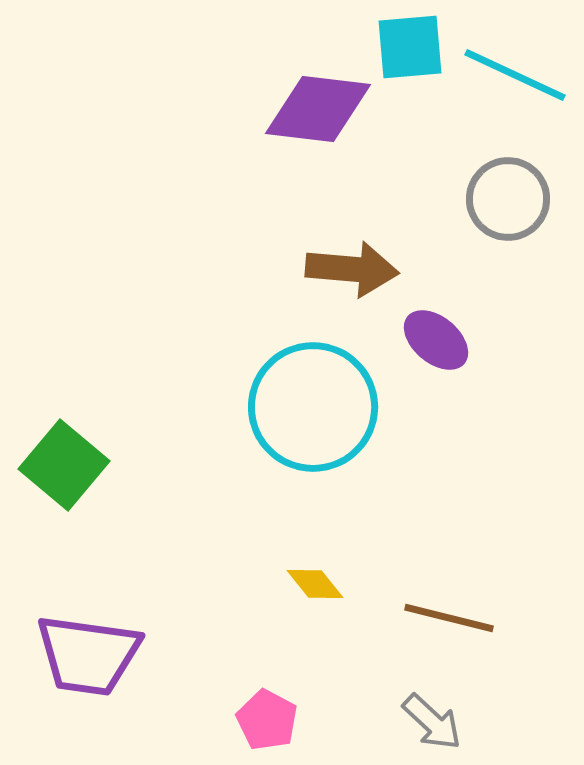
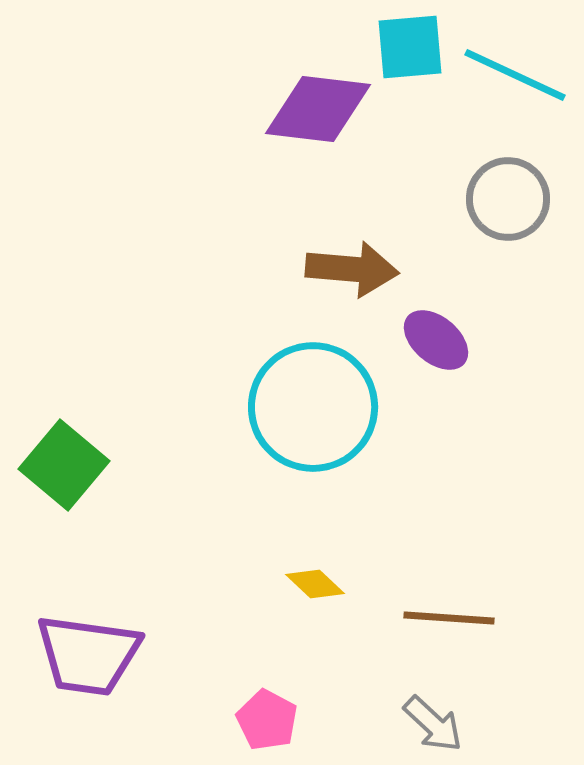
yellow diamond: rotated 8 degrees counterclockwise
brown line: rotated 10 degrees counterclockwise
gray arrow: moved 1 px right, 2 px down
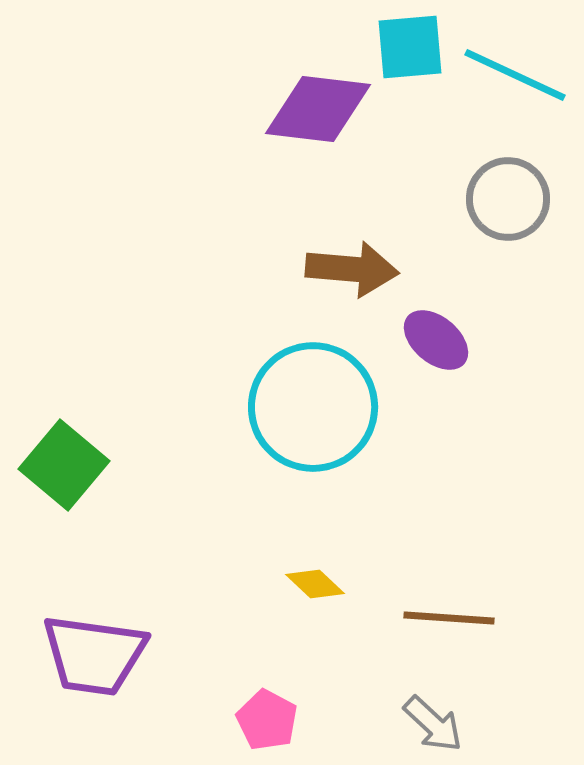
purple trapezoid: moved 6 px right
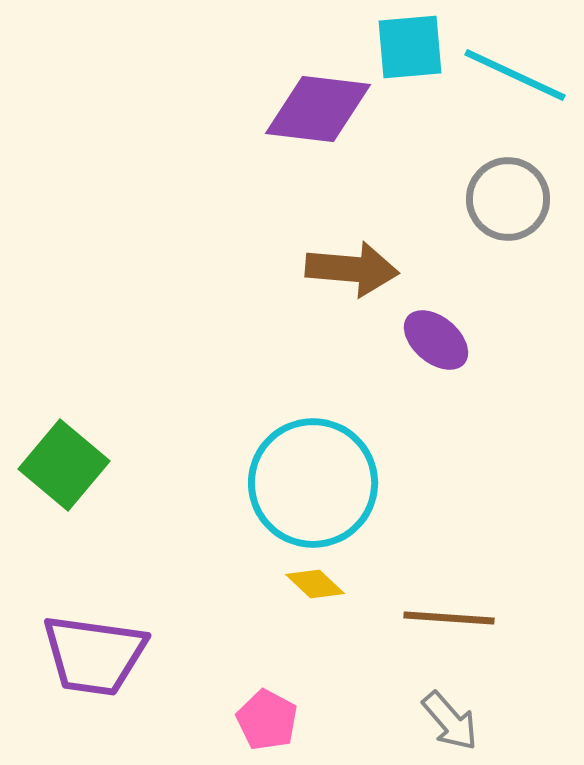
cyan circle: moved 76 px down
gray arrow: moved 17 px right, 3 px up; rotated 6 degrees clockwise
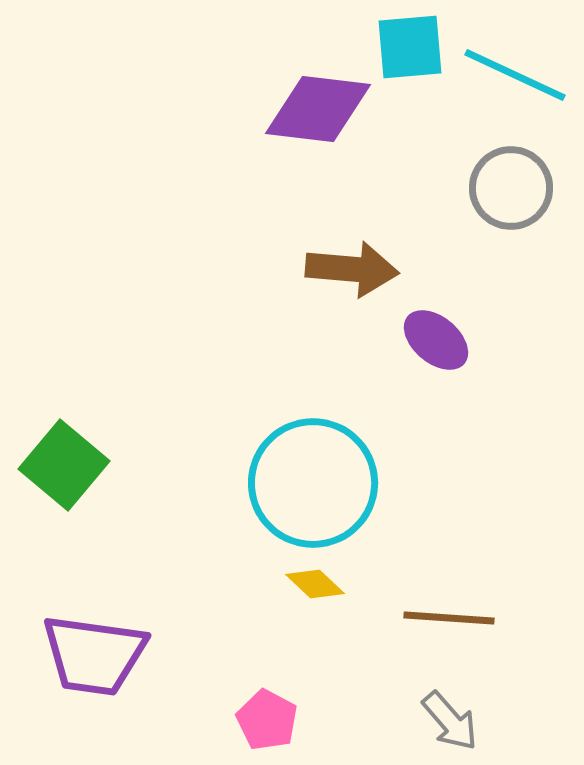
gray circle: moved 3 px right, 11 px up
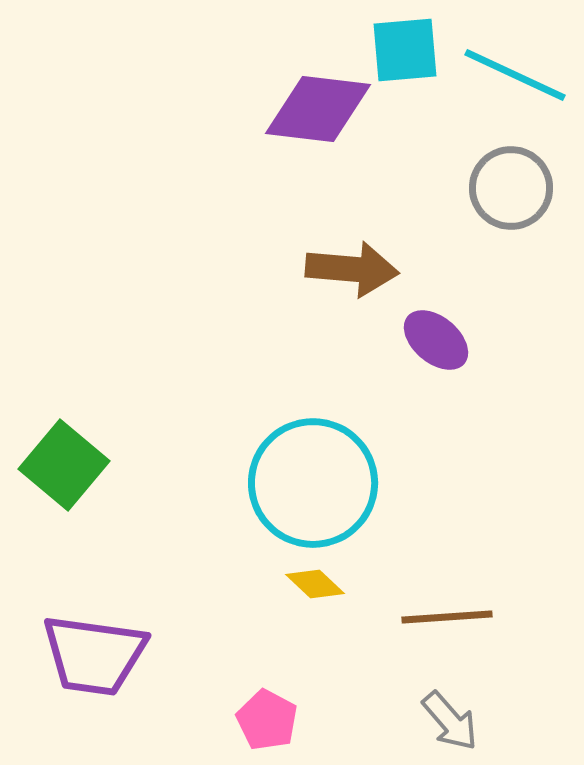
cyan square: moved 5 px left, 3 px down
brown line: moved 2 px left, 1 px up; rotated 8 degrees counterclockwise
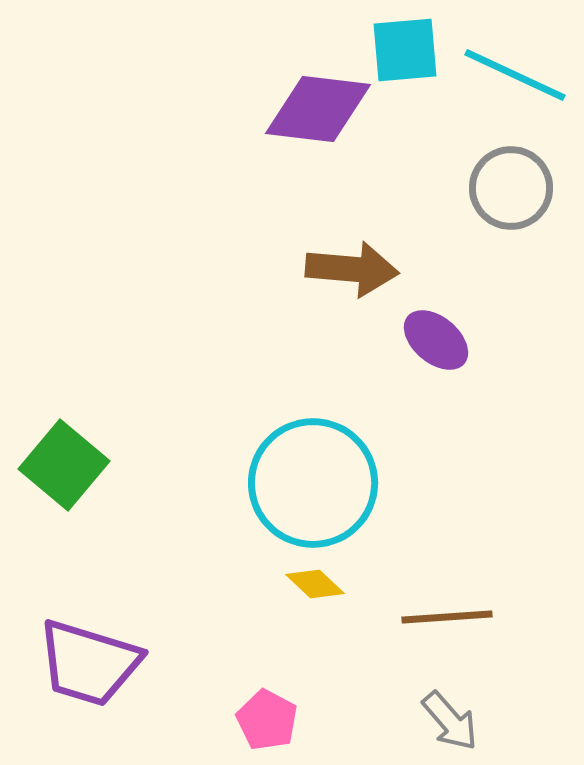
purple trapezoid: moved 5 px left, 8 px down; rotated 9 degrees clockwise
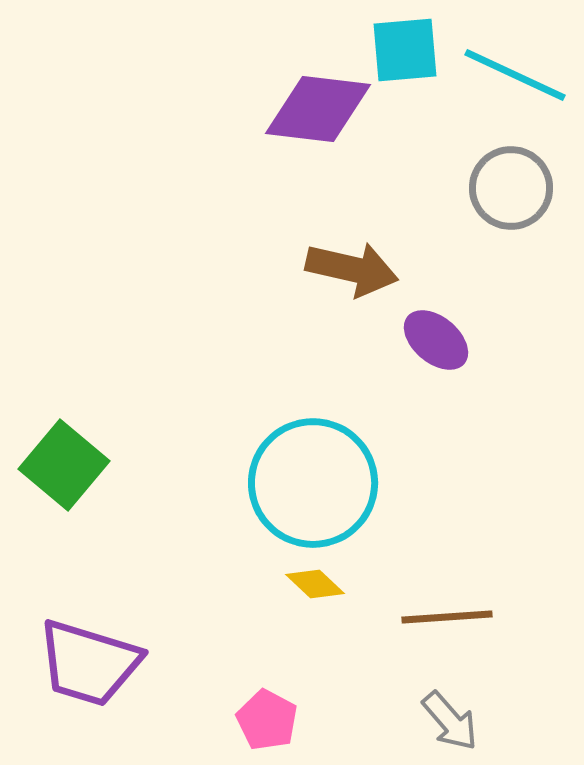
brown arrow: rotated 8 degrees clockwise
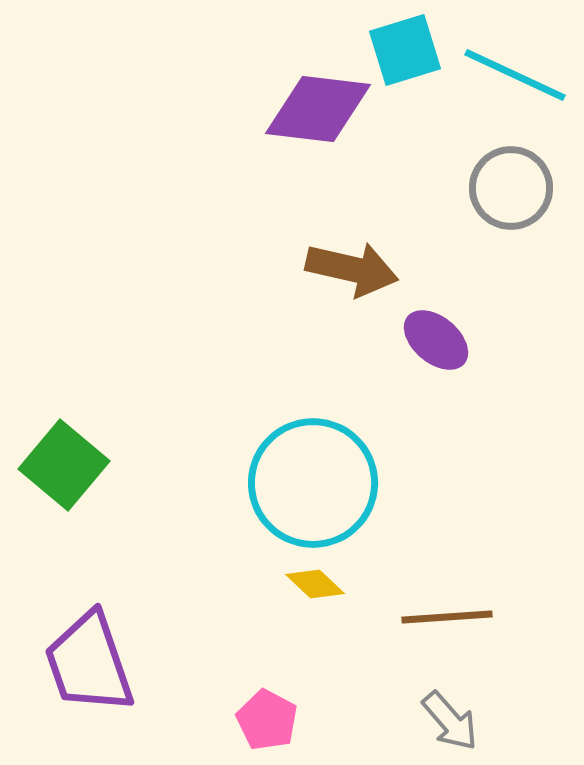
cyan square: rotated 12 degrees counterclockwise
purple trapezoid: rotated 54 degrees clockwise
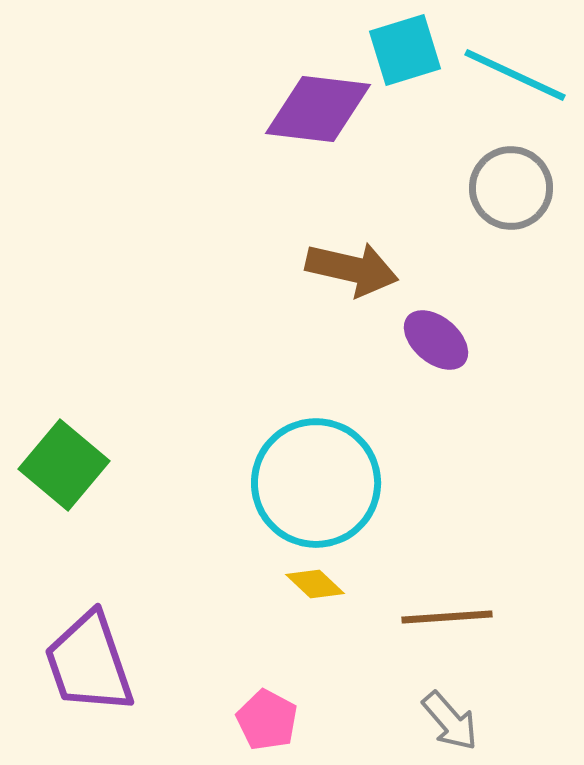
cyan circle: moved 3 px right
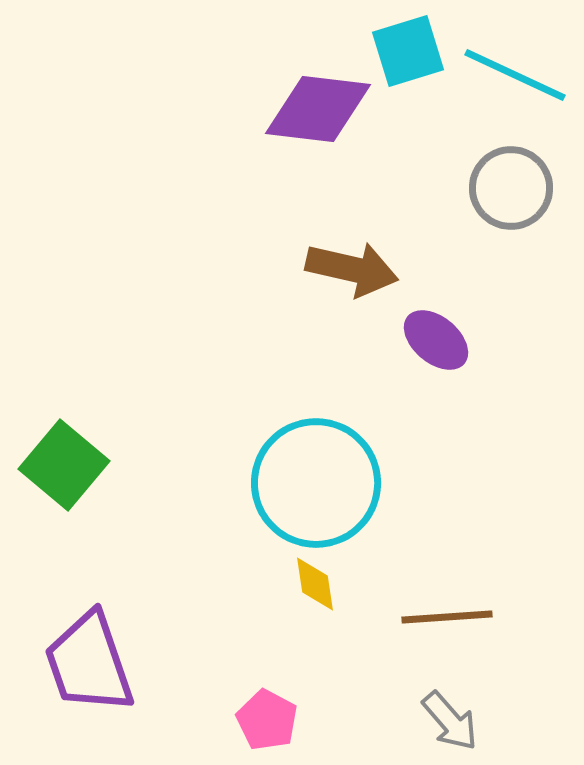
cyan square: moved 3 px right, 1 px down
yellow diamond: rotated 38 degrees clockwise
